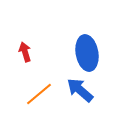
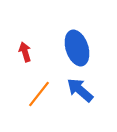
blue ellipse: moved 10 px left, 5 px up; rotated 8 degrees counterclockwise
orange line: rotated 12 degrees counterclockwise
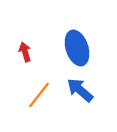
orange line: moved 1 px down
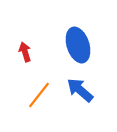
blue ellipse: moved 1 px right, 3 px up
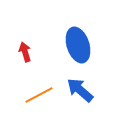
orange line: rotated 24 degrees clockwise
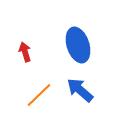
orange line: rotated 16 degrees counterclockwise
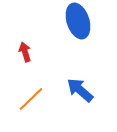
blue ellipse: moved 24 px up
orange line: moved 8 px left, 4 px down
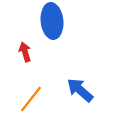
blue ellipse: moved 26 px left; rotated 12 degrees clockwise
orange line: rotated 8 degrees counterclockwise
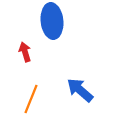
orange line: rotated 16 degrees counterclockwise
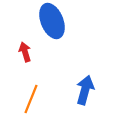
blue ellipse: rotated 16 degrees counterclockwise
blue arrow: moved 5 px right; rotated 64 degrees clockwise
